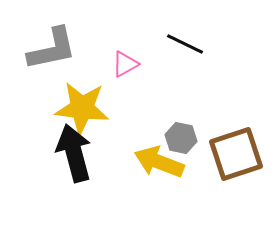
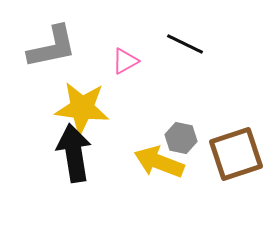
gray L-shape: moved 2 px up
pink triangle: moved 3 px up
black arrow: rotated 6 degrees clockwise
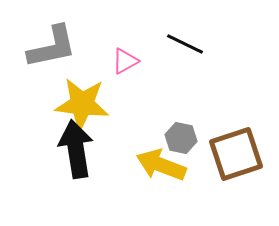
yellow star: moved 4 px up
black arrow: moved 2 px right, 4 px up
yellow arrow: moved 2 px right, 3 px down
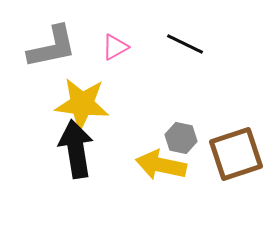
pink triangle: moved 10 px left, 14 px up
yellow arrow: rotated 9 degrees counterclockwise
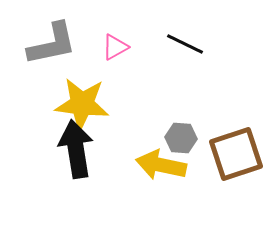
gray L-shape: moved 3 px up
gray hexagon: rotated 8 degrees counterclockwise
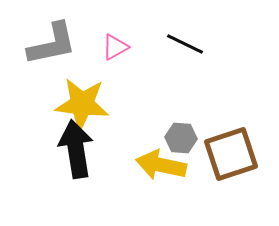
brown square: moved 5 px left
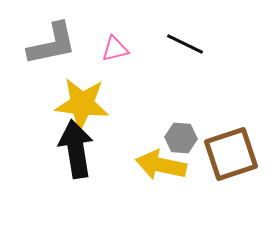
pink triangle: moved 2 px down; rotated 16 degrees clockwise
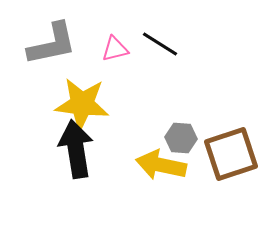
black line: moved 25 px left; rotated 6 degrees clockwise
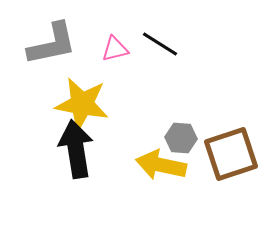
yellow star: rotated 4 degrees clockwise
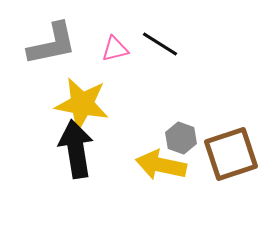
gray hexagon: rotated 16 degrees clockwise
